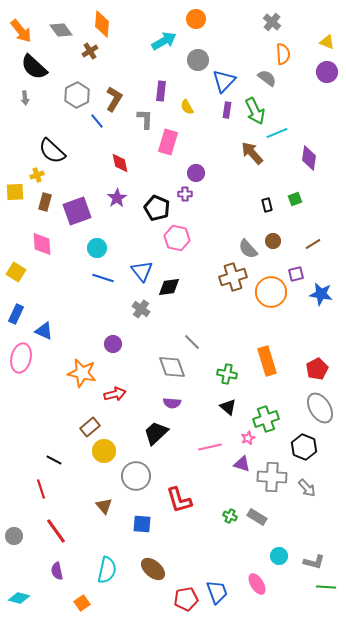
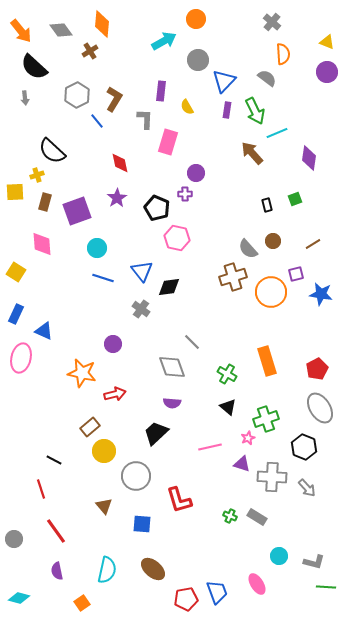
green cross at (227, 374): rotated 18 degrees clockwise
gray circle at (14, 536): moved 3 px down
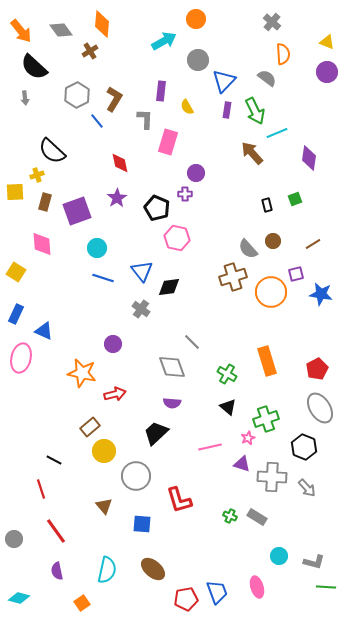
pink ellipse at (257, 584): moved 3 px down; rotated 15 degrees clockwise
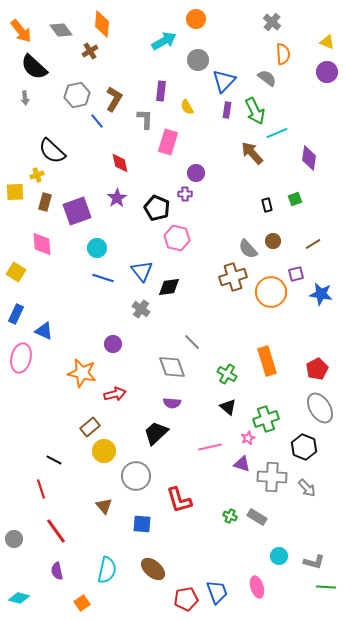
gray hexagon at (77, 95): rotated 15 degrees clockwise
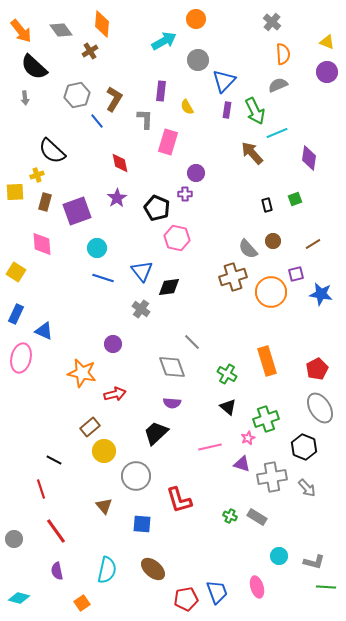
gray semicircle at (267, 78): moved 11 px right, 7 px down; rotated 60 degrees counterclockwise
gray cross at (272, 477): rotated 12 degrees counterclockwise
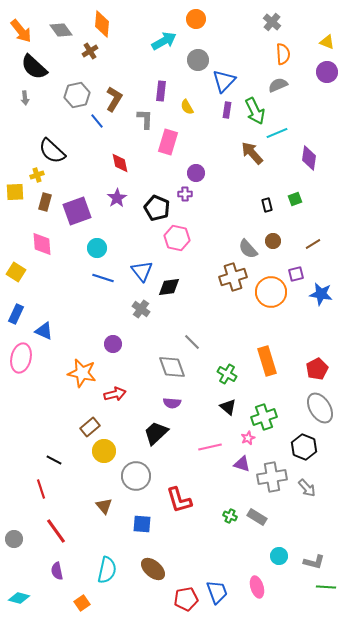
green cross at (266, 419): moved 2 px left, 2 px up
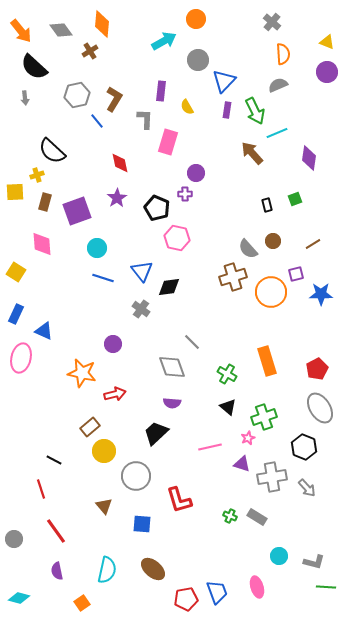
blue star at (321, 294): rotated 10 degrees counterclockwise
